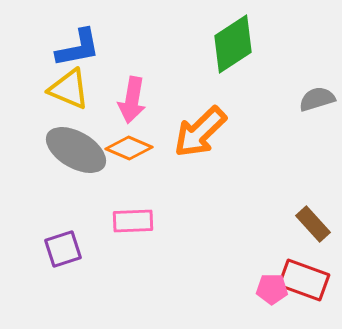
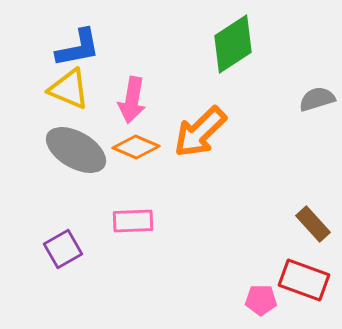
orange diamond: moved 7 px right, 1 px up
purple square: rotated 12 degrees counterclockwise
pink pentagon: moved 11 px left, 11 px down
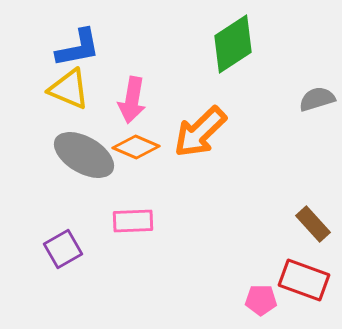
gray ellipse: moved 8 px right, 5 px down
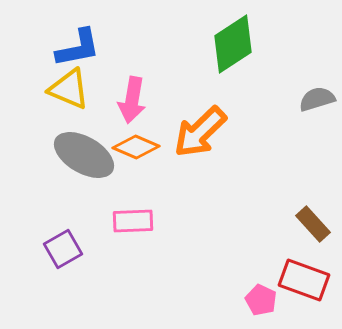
pink pentagon: rotated 24 degrees clockwise
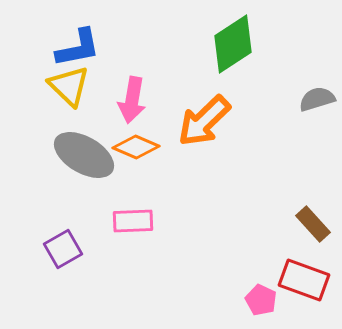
yellow triangle: moved 3 px up; rotated 21 degrees clockwise
orange arrow: moved 4 px right, 11 px up
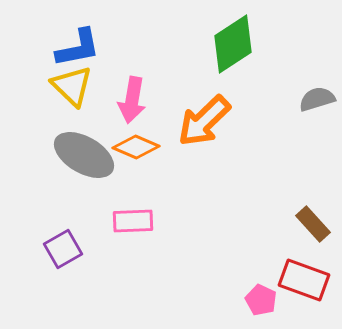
yellow triangle: moved 3 px right
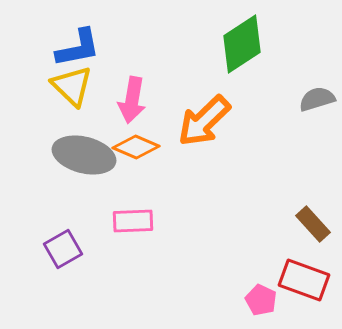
green diamond: moved 9 px right
gray ellipse: rotated 16 degrees counterclockwise
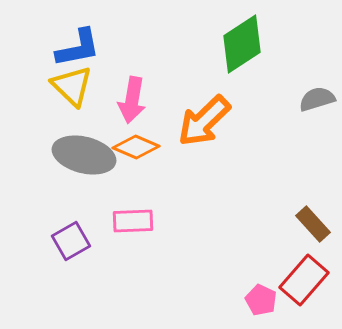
purple square: moved 8 px right, 8 px up
red rectangle: rotated 69 degrees counterclockwise
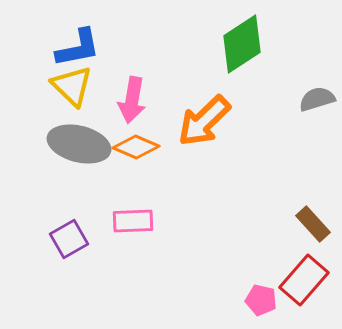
gray ellipse: moved 5 px left, 11 px up
purple square: moved 2 px left, 2 px up
pink pentagon: rotated 12 degrees counterclockwise
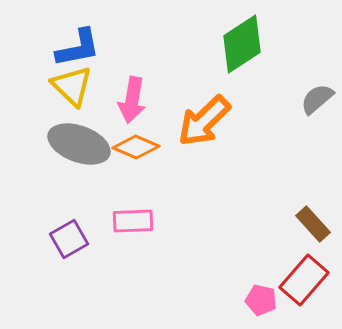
gray semicircle: rotated 24 degrees counterclockwise
gray ellipse: rotated 6 degrees clockwise
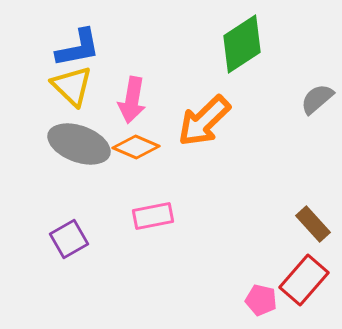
pink rectangle: moved 20 px right, 5 px up; rotated 9 degrees counterclockwise
